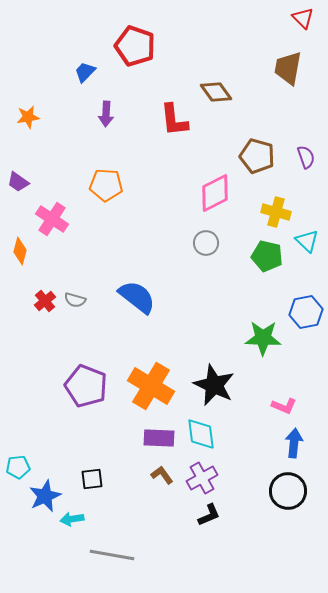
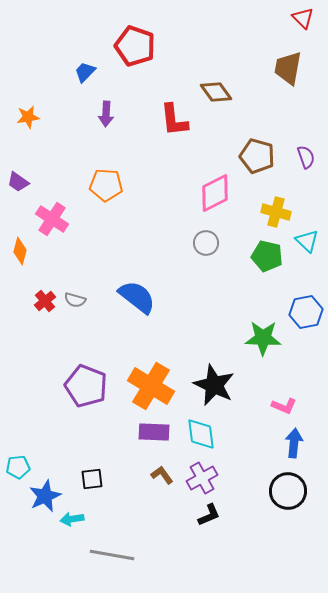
purple rectangle: moved 5 px left, 6 px up
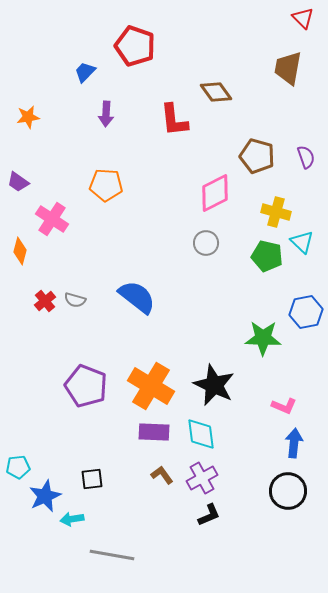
cyan triangle: moved 5 px left, 1 px down
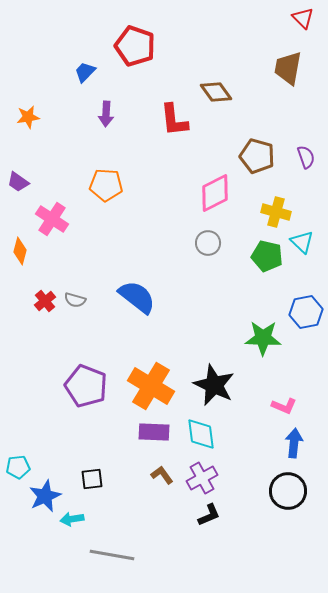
gray circle: moved 2 px right
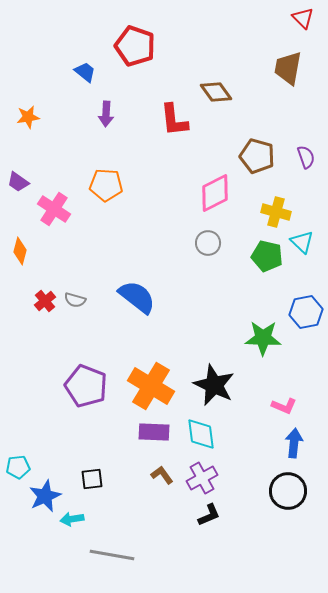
blue trapezoid: rotated 85 degrees clockwise
pink cross: moved 2 px right, 10 px up
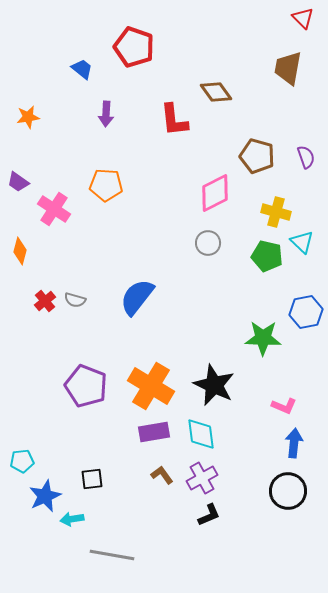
red pentagon: moved 1 px left, 1 px down
blue trapezoid: moved 3 px left, 3 px up
blue semicircle: rotated 90 degrees counterclockwise
purple rectangle: rotated 12 degrees counterclockwise
cyan pentagon: moved 4 px right, 6 px up
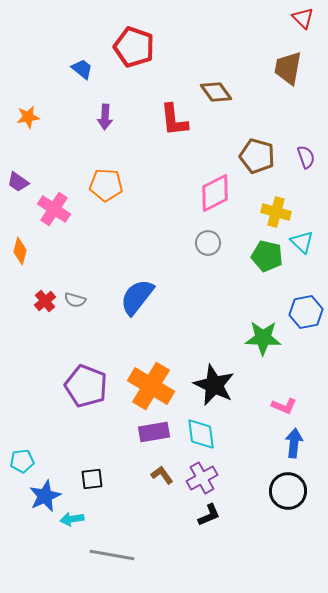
purple arrow: moved 1 px left, 3 px down
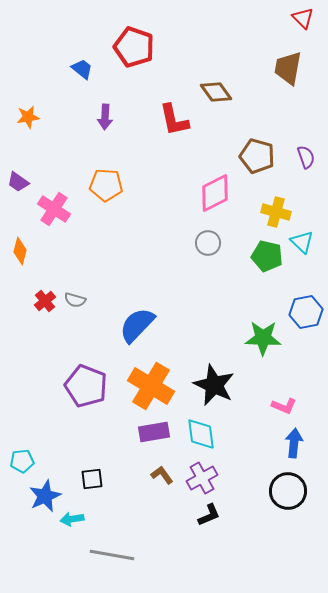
red L-shape: rotated 6 degrees counterclockwise
blue semicircle: moved 28 px down; rotated 6 degrees clockwise
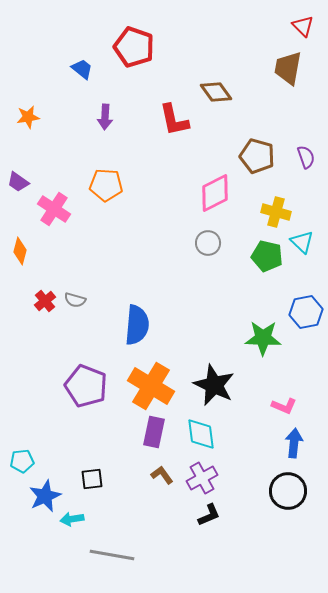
red triangle: moved 8 px down
blue semicircle: rotated 141 degrees clockwise
purple rectangle: rotated 68 degrees counterclockwise
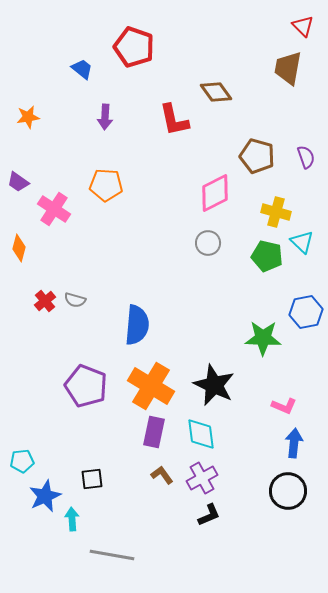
orange diamond: moved 1 px left, 3 px up
cyan arrow: rotated 95 degrees clockwise
